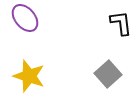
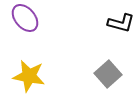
black L-shape: rotated 112 degrees clockwise
yellow star: rotated 8 degrees counterclockwise
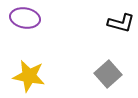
purple ellipse: rotated 40 degrees counterclockwise
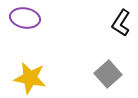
black L-shape: rotated 108 degrees clockwise
yellow star: moved 1 px right, 2 px down
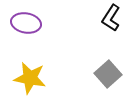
purple ellipse: moved 1 px right, 5 px down
black L-shape: moved 10 px left, 5 px up
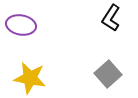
purple ellipse: moved 5 px left, 2 px down
